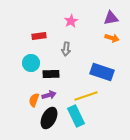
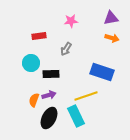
pink star: rotated 24 degrees clockwise
gray arrow: rotated 24 degrees clockwise
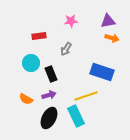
purple triangle: moved 3 px left, 3 px down
black rectangle: rotated 70 degrees clockwise
orange semicircle: moved 8 px left, 1 px up; rotated 80 degrees counterclockwise
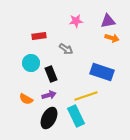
pink star: moved 5 px right
gray arrow: rotated 88 degrees counterclockwise
